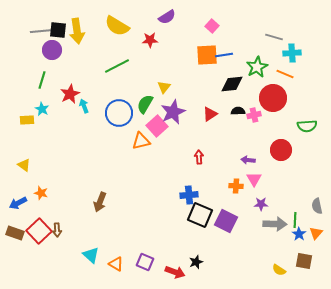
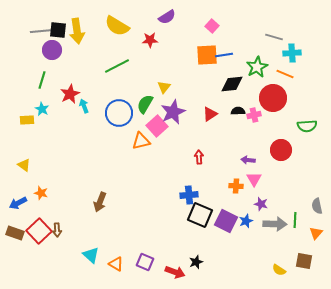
purple star at (261, 204): rotated 16 degrees clockwise
blue star at (299, 234): moved 53 px left, 13 px up; rotated 16 degrees clockwise
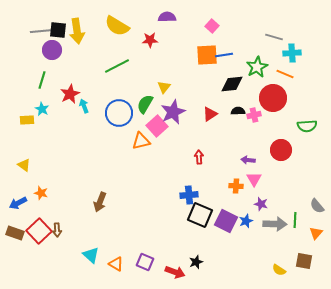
purple semicircle at (167, 17): rotated 150 degrees counterclockwise
gray semicircle at (317, 206): rotated 28 degrees counterclockwise
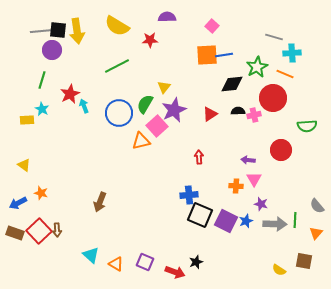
purple star at (173, 112): moved 1 px right, 2 px up
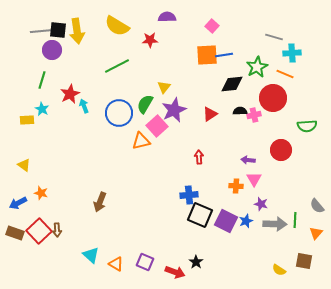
black semicircle at (238, 111): moved 2 px right
black star at (196, 262): rotated 16 degrees counterclockwise
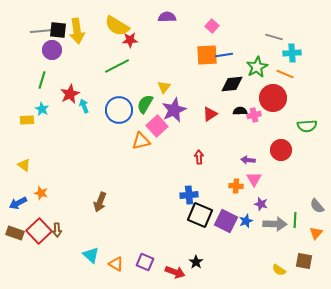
red star at (150, 40): moved 20 px left
blue circle at (119, 113): moved 3 px up
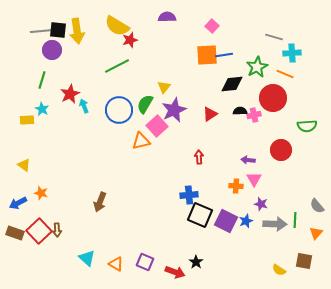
red star at (130, 40): rotated 14 degrees counterclockwise
cyan triangle at (91, 255): moved 4 px left, 3 px down
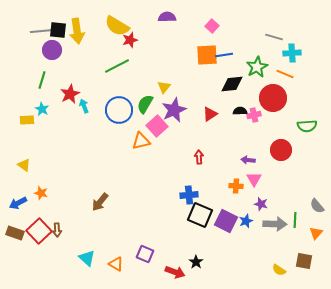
brown arrow at (100, 202): rotated 18 degrees clockwise
purple square at (145, 262): moved 8 px up
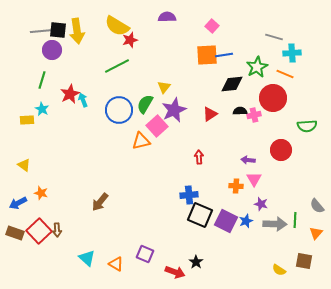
cyan arrow at (84, 106): moved 1 px left, 6 px up
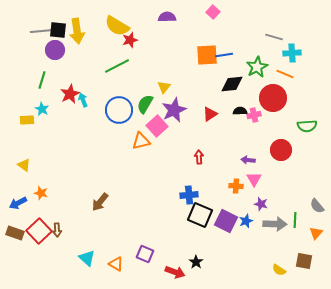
pink square at (212, 26): moved 1 px right, 14 px up
purple circle at (52, 50): moved 3 px right
